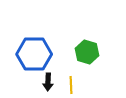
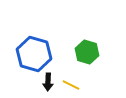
blue hexagon: rotated 16 degrees clockwise
yellow line: rotated 60 degrees counterclockwise
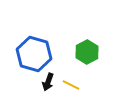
green hexagon: rotated 15 degrees clockwise
black arrow: rotated 18 degrees clockwise
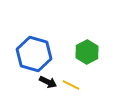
black arrow: rotated 84 degrees counterclockwise
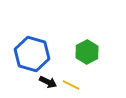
blue hexagon: moved 2 px left
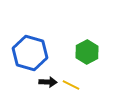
blue hexagon: moved 2 px left, 1 px up
black arrow: rotated 24 degrees counterclockwise
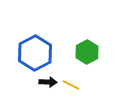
blue hexagon: moved 5 px right; rotated 16 degrees clockwise
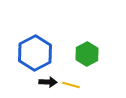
green hexagon: moved 2 px down
yellow line: rotated 12 degrees counterclockwise
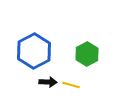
blue hexagon: moved 1 px left, 2 px up
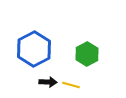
blue hexagon: moved 2 px up
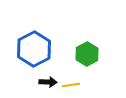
yellow line: rotated 24 degrees counterclockwise
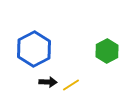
green hexagon: moved 20 px right, 3 px up
yellow line: rotated 24 degrees counterclockwise
